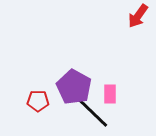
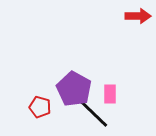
red arrow: rotated 125 degrees counterclockwise
purple pentagon: moved 2 px down
red pentagon: moved 2 px right, 6 px down; rotated 15 degrees clockwise
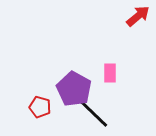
red arrow: rotated 40 degrees counterclockwise
pink rectangle: moved 21 px up
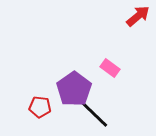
pink rectangle: moved 5 px up; rotated 54 degrees counterclockwise
purple pentagon: rotated 8 degrees clockwise
red pentagon: rotated 10 degrees counterclockwise
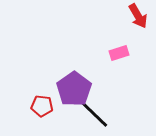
red arrow: rotated 100 degrees clockwise
pink rectangle: moved 9 px right, 15 px up; rotated 54 degrees counterclockwise
red pentagon: moved 2 px right, 1 px up
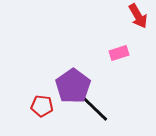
purple pentagon: moved 1 px left, 3 px up
black line: moved 6 px up
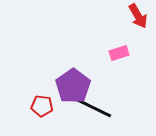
black line: moved 1 px right, 1 px down; rotated 18 degrees counterclockwise
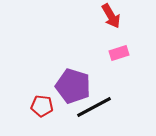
red arrow: moved 27 px left
purple pentagon: rotated 20 degrees counterclockwise
black line: moved 1 px up; rotated 54 degrees counterclockwise
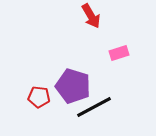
red arrow: moved 20 px left
red pentagon: moved 3 px left, 9 px up
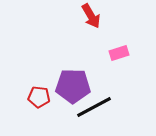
purple pentagon: rotated 16 degrees counterclockwise
